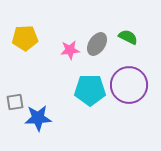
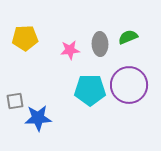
green semicircle: rotated 48 degrees counterclockwise
gray ellipse: moved 3 px right; rotated 35 degrees counterclockwise
gray square: moved 1 px up
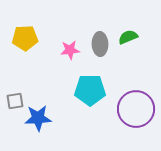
purple circle: moved 7 px right, 24 px down
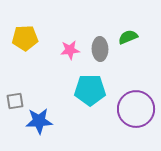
gray ellipse: moved 5 px down
blue star: moved 1 px right, 3 px down
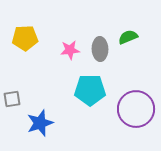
gray square: moved 3 px left, 2 px up
blue star: moved 1 px right, 2 px down; rotated 16 degrees counterclockwise
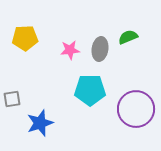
gray ellipse: rotated 10 degrees clockwise
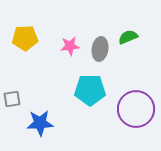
pink star: moved 4 px up
blue star: rotated 16 degrees clockwise
